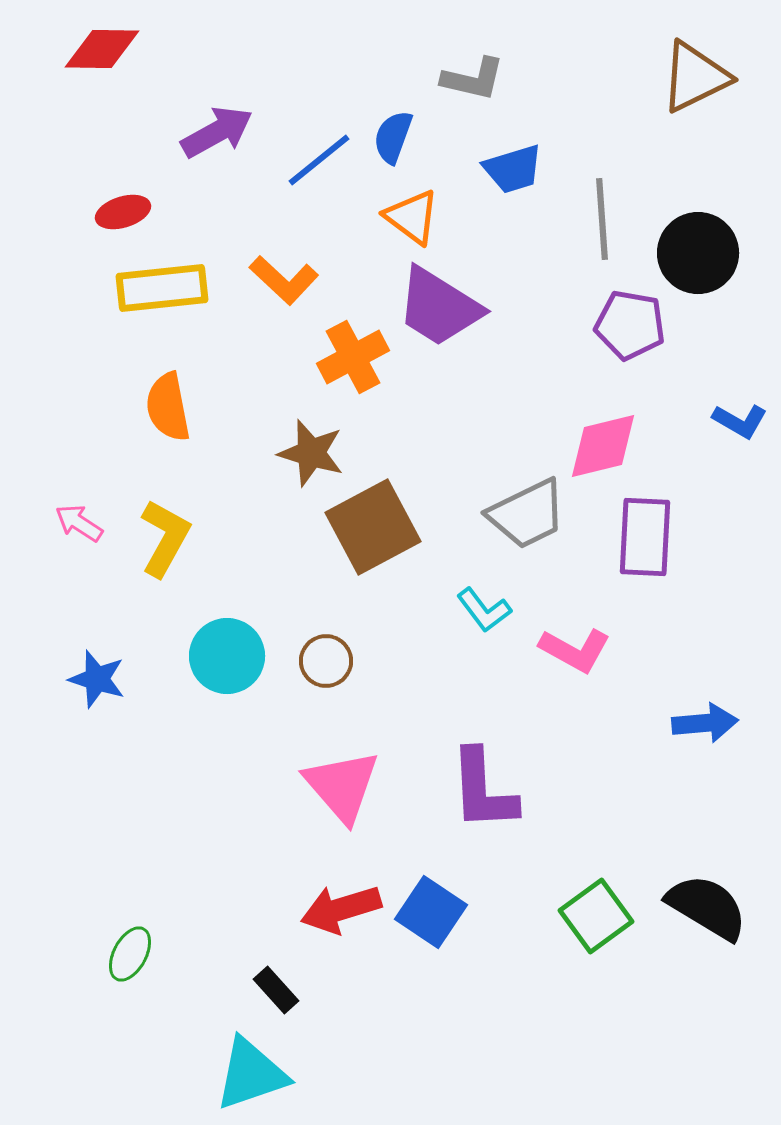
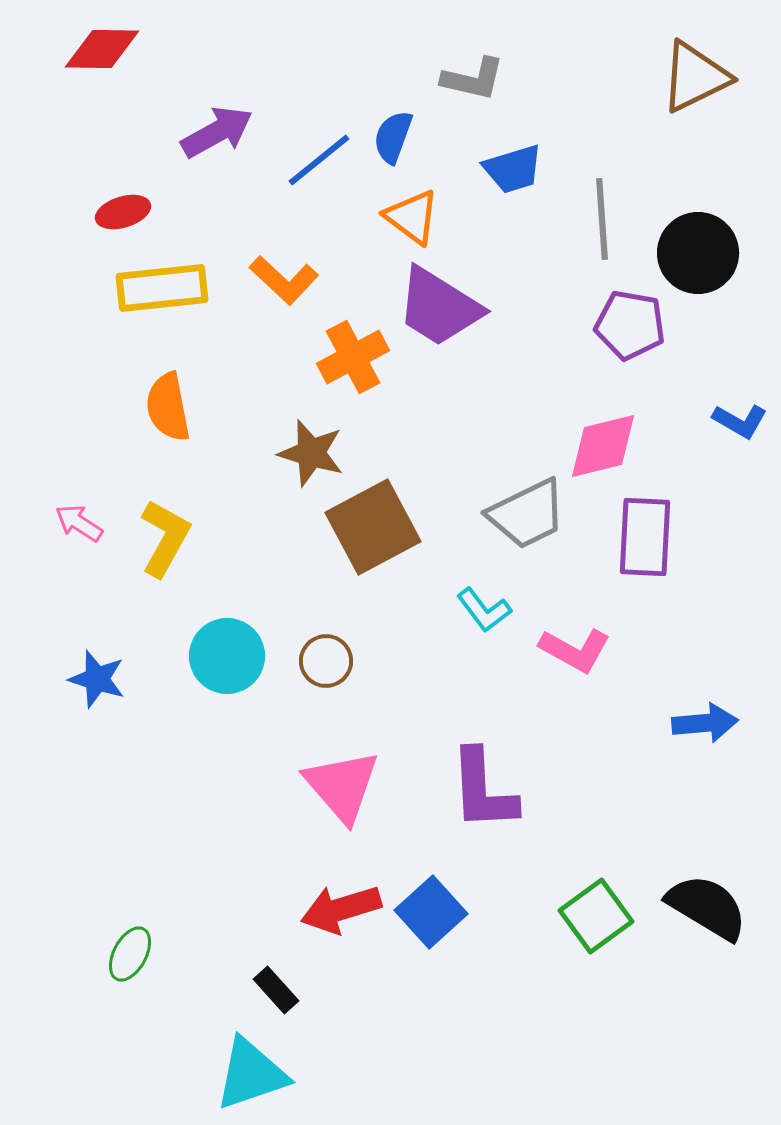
blue square: rotated 14 degrees clockwise
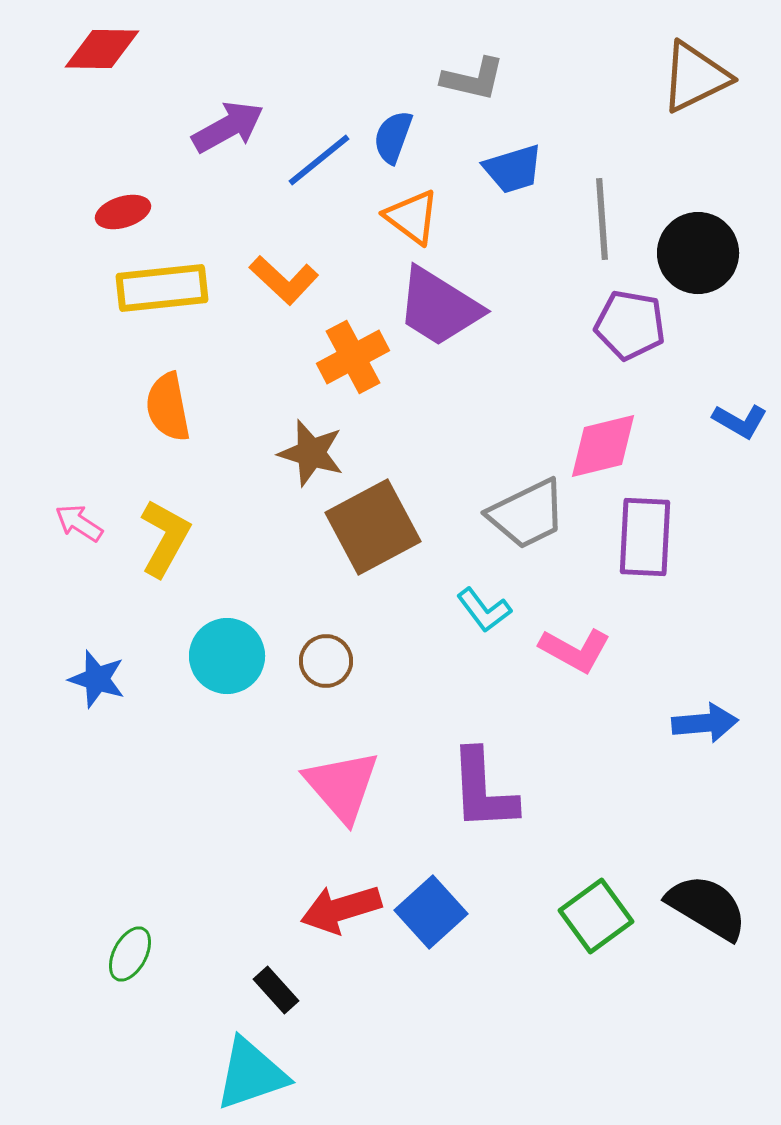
purple arrow: moved 11 px right, 5 px up
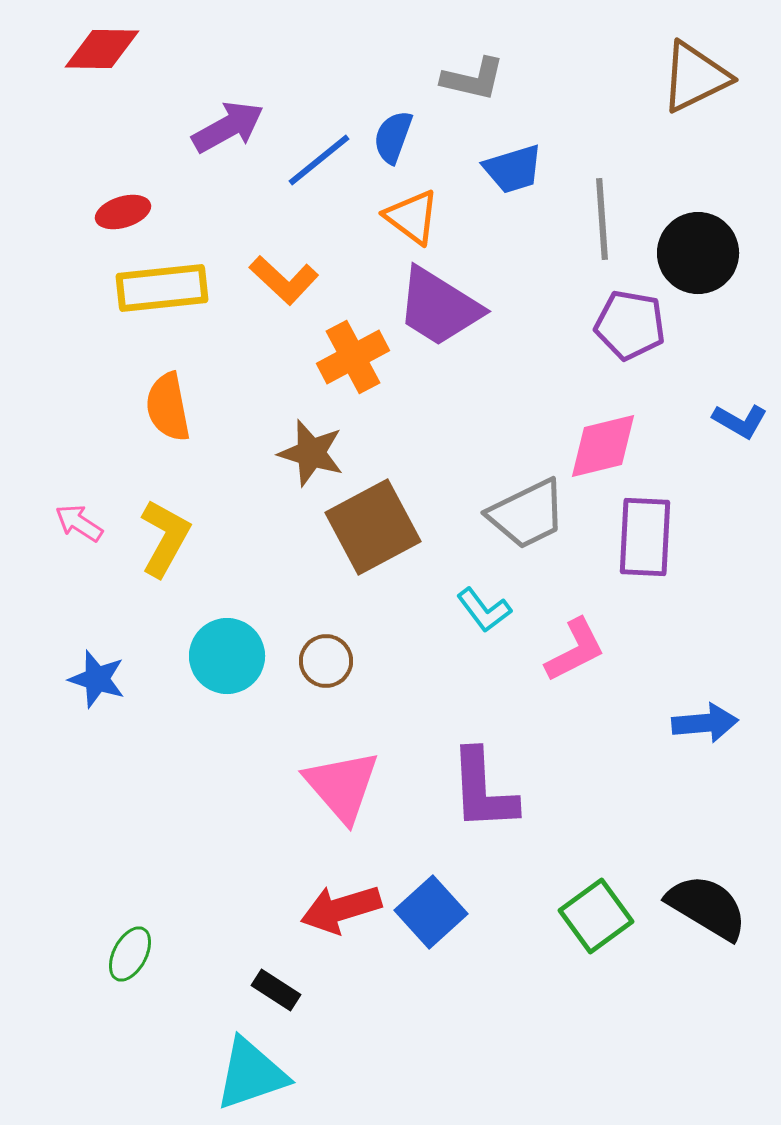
pink L-shape: rotated 56 degrees counterclockwise
black rectangle: rotated 15 degrees counterclockwise
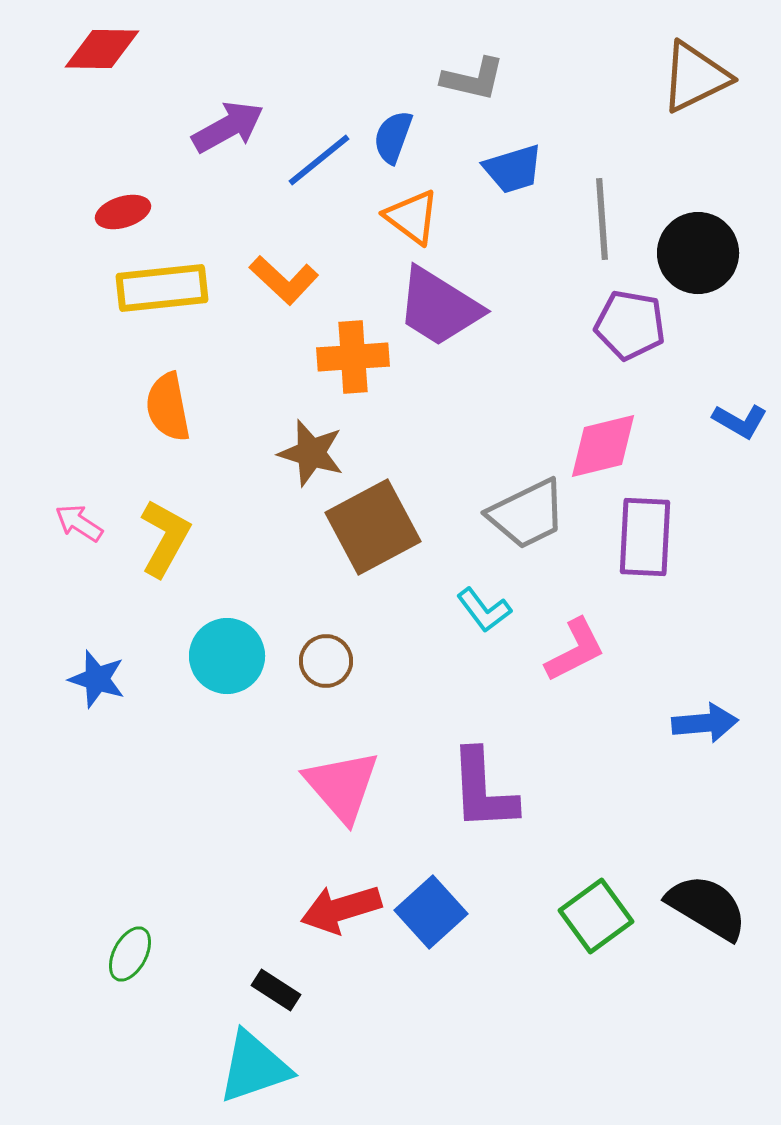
orange cross: rotated 24 degrees clockwise
cyan triangle: moved 3 px right, 7 px up
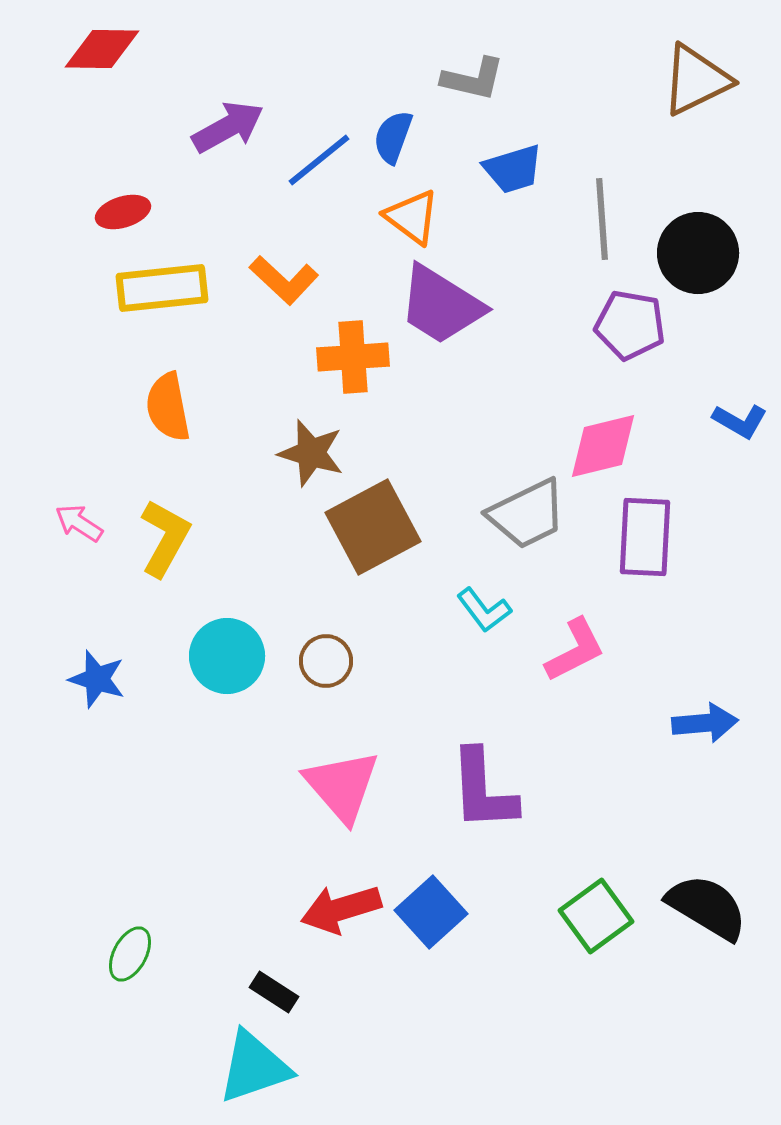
brown triangle: moved 1 px right, 3 px down
purple trapezoid: moved 2 px right, 2 px up
black rectangle: moved 2 px left, 2 px down
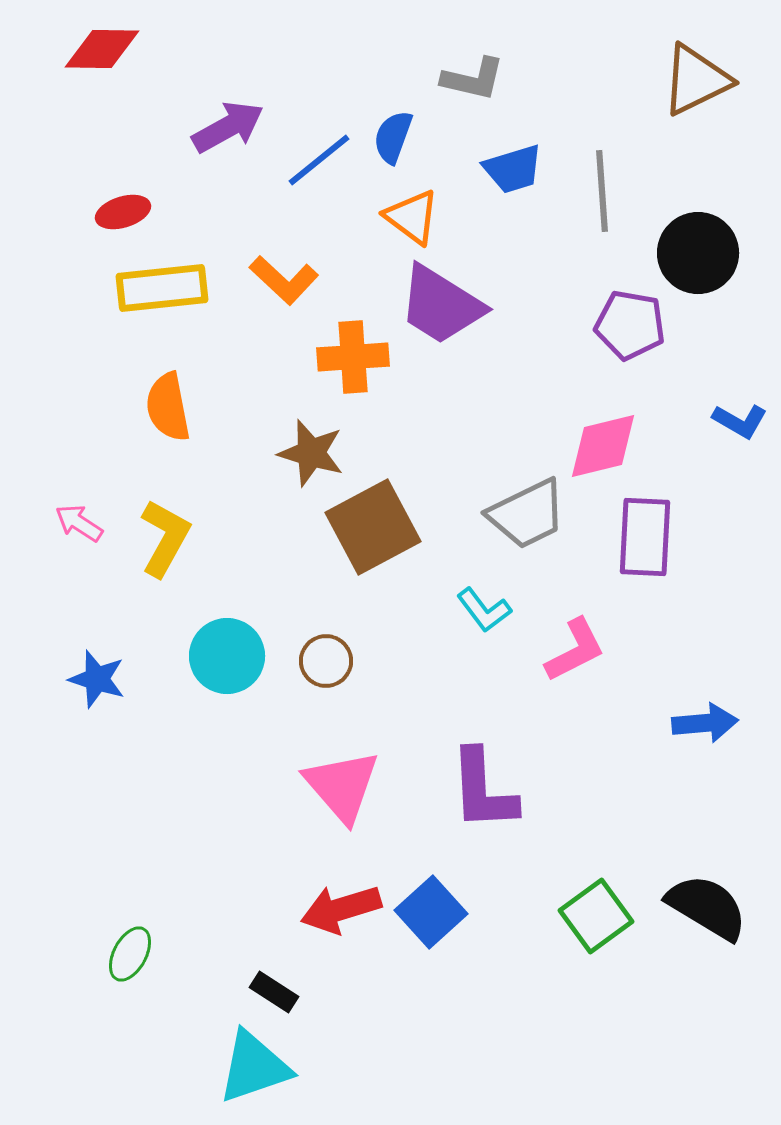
gray line: moved 28 px up
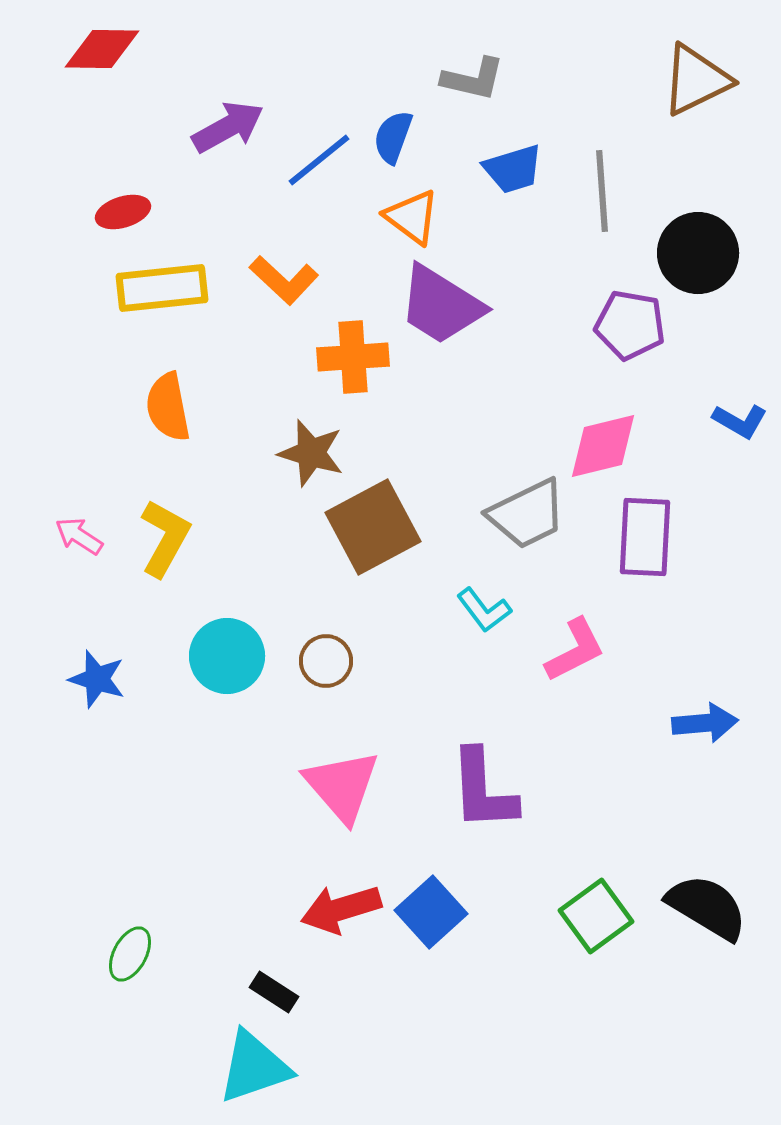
pink arrow: moved 13 px down
